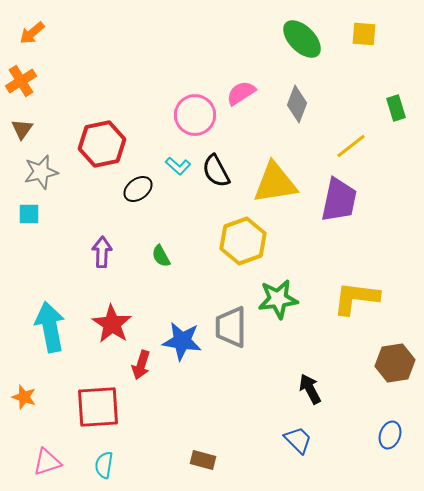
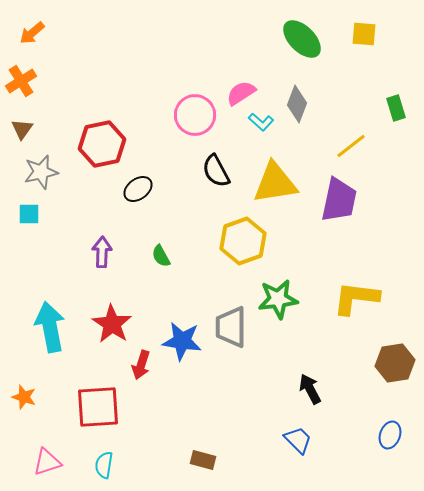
cyan L-shape: moved 83 px right, 44 px up
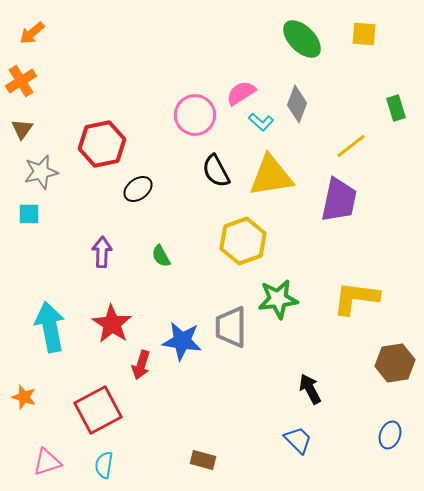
yellow triangle: moved 4 px left, 7 px up
red square: moved 3 px down; rotated 24 degrees counterclockwise
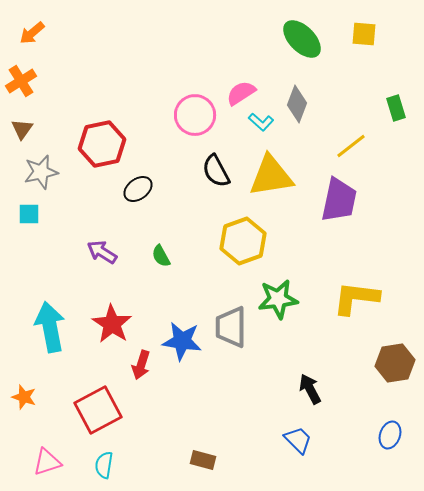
purple arrow: rotated 60 degrees counterclockwise
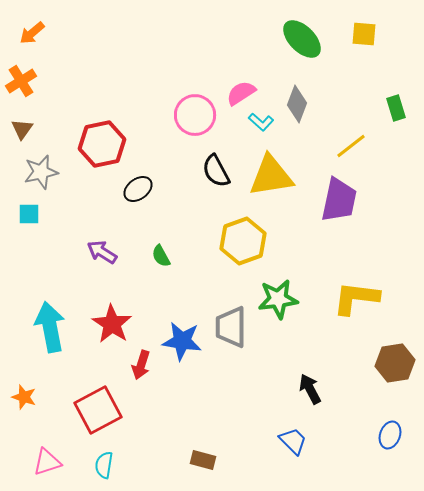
blue trapezoid: moved 5 px left, 1 px down
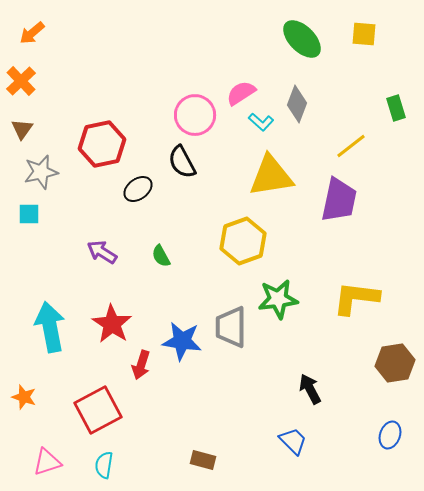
orange cross: rotated 12 degrees counterclockwise
black semicircle: moved 34 px left, 9 px up
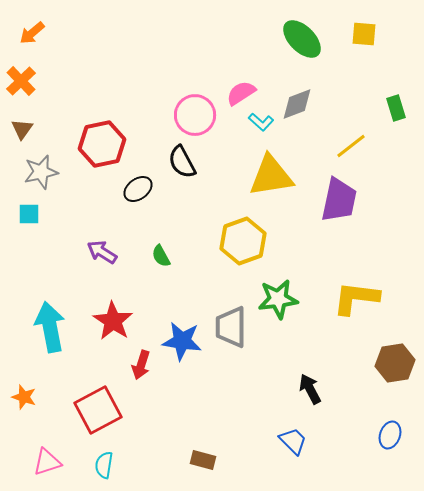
gray diamond: rotated 48 degrees clockwise
red star: moved 1 px right, 3 px up
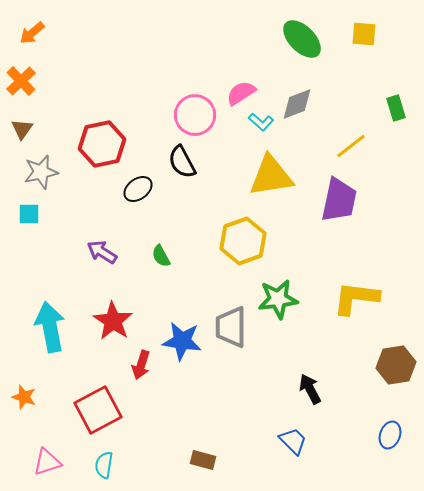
brown hexagon: moved 1 px right, 2 px down
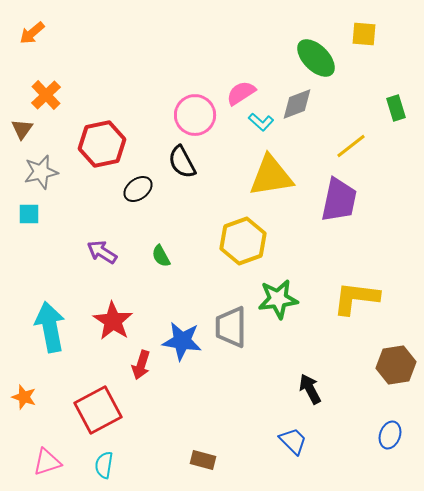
green ellipse: moved 14 px right, 19 px down
orange cross: moved 25 px right, 14 px down
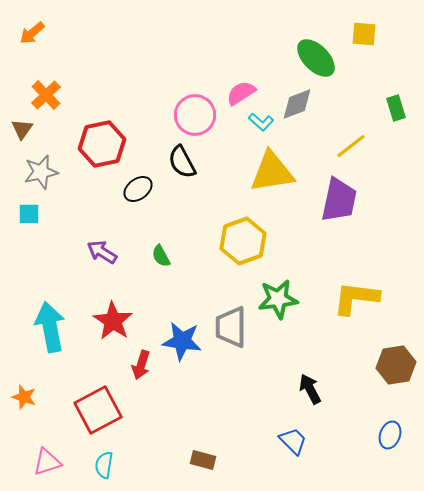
yellow triangle: moved 1 px right, 4 px up
